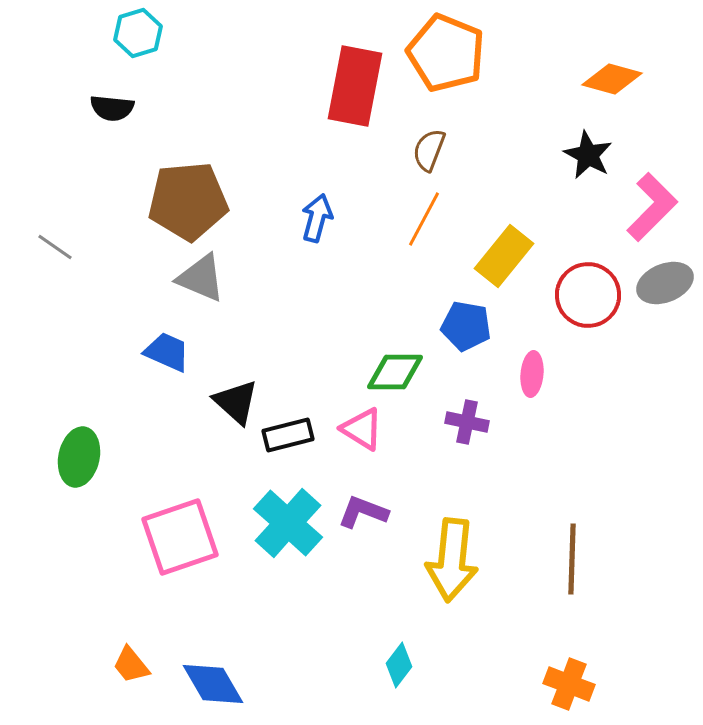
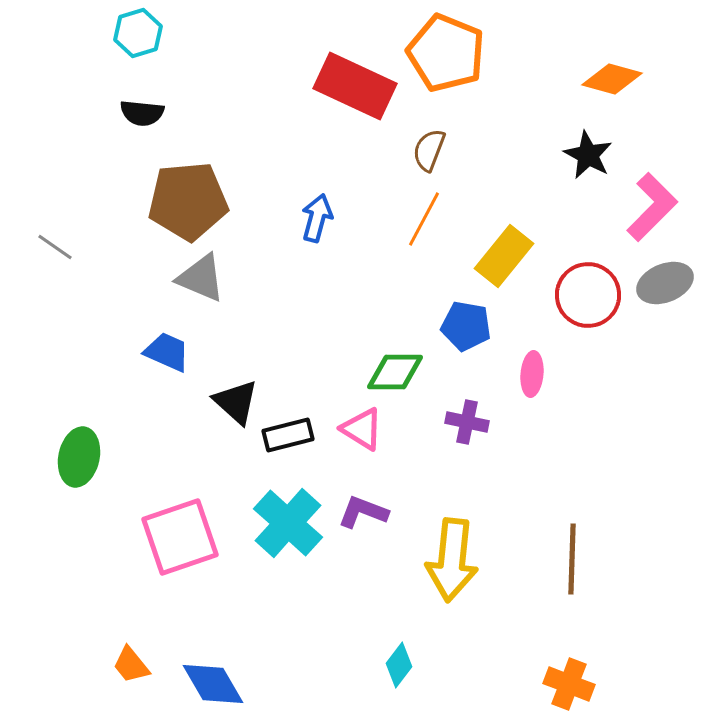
red rectangle: rotated 76 degrees counterclockwise
black semicircle: moved 30 px right, 5 px down
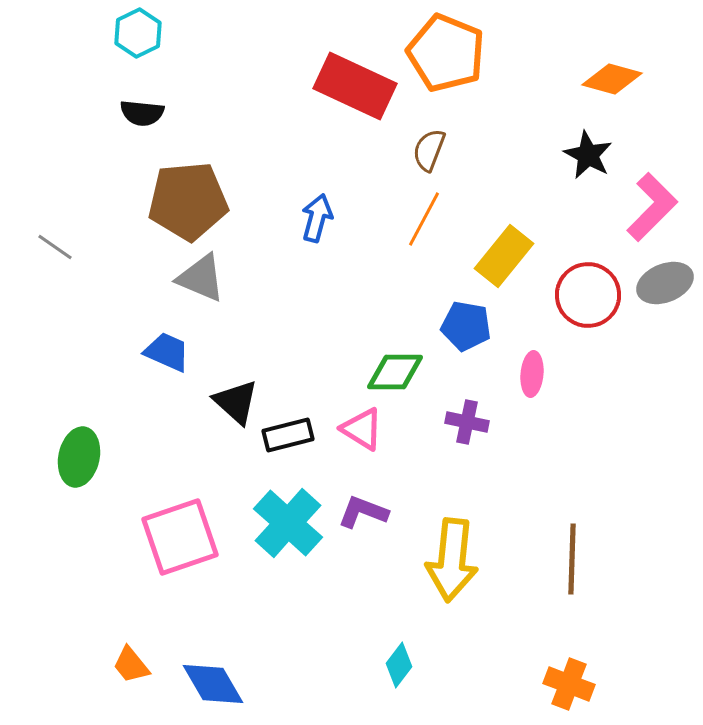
cyan hexagon: rotated 9 degrees counterclockwise
